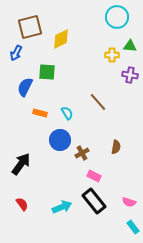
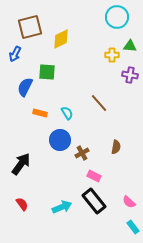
blue arrow: moved 1 px left, 1 px down
brown line: moved 1 px right, 1 px down
pink semicircle: rotated 24 degrees clockwise
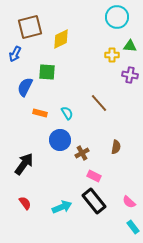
black arrow: moved 3 px right
red semicircle: moved 3 px right, 1 px up
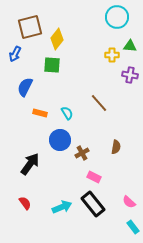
yellow diamond: moved 4 px left; rotated 25 degrees counterclockwise
green square: moved 5 px right, 7 px up
black arrow: moved 6 px right
pink rectangle: moved 1 px down
black rectangle: moved 1 px left, 3 px down
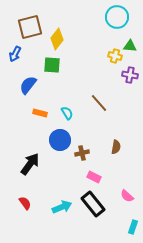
yellow cross: moved 3 px right, 1 px down; rotated 16 degrees clockwise
blue semicircle: moved 3 px right, 2 px up; rotated 12 degrees clockwise
brown cross: rotated 16 degrees clockwise
pink semicircle: moved 2 px left, 6 px up
cyan rectangle: rotated 56 degrees clockwise
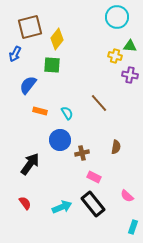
orange rectangle: moved 2 px up
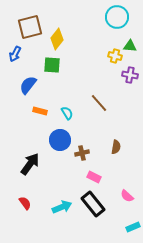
cyan rectangle: rotated 48 degrees clockwise
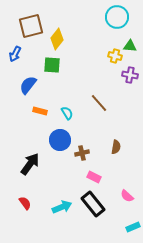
brown square: moved 1 px right, 1 px up
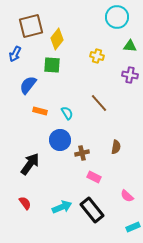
yellow cross: moved 18 px left
black rectangle: moved 1 px left, 6 px down
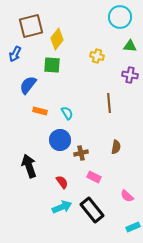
cyan circle: moved 3 px right
brown line: moved 10 px right; rotated 36 degrees clockwise
brown cross: moved 1 px left
black arrow: moved 1 px left, 2 px down; rotated 55 degrees counterclockwise
red semicircle: moved 37 px right, 21 px up
